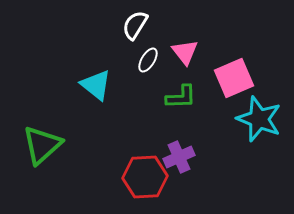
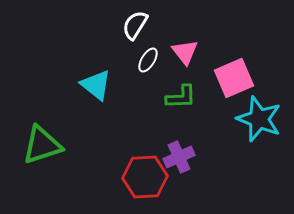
green triangle: rotated 24 degrees clockwise
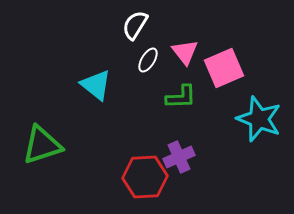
pink square: moved 10 px left, 10 px up
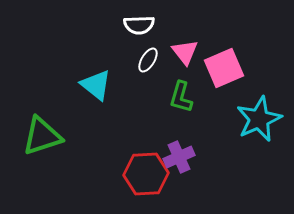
white semicircle: moved 4 px right; rotated 124 degrees counterclockwise
green L-shape: rotated 108 degrees clockwise
cyan star: rotated 27 degrees clockwise
green triangle: moved 9 px up
red hexagon: moved 1 px right, 3 px up
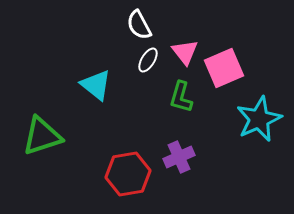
white semicircle: rotated 64 degrees clockwise
red hexagon: moved 18 px left; rotated 6 degrees counterclockwise
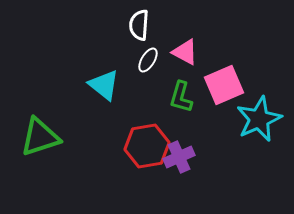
white semicircle: rotated 32 degrees clockwise
pink triangle: rotated 24 degrees counterclockwise
pink square: moved 17 px down
cyan triangle: moved 8 px right
green triangle: moved 2 px left, 1 px down
red hexagon: moved 19 px right, 28 px up
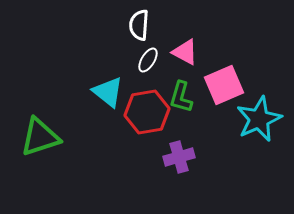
cyan triangle: moved 4 px right, 7 px down
red hexagon: moved 34 px up
purple cross: rotated 8 degrees clockwise
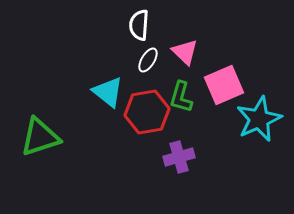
pink triangle: rotated 16 degrees clockwise
